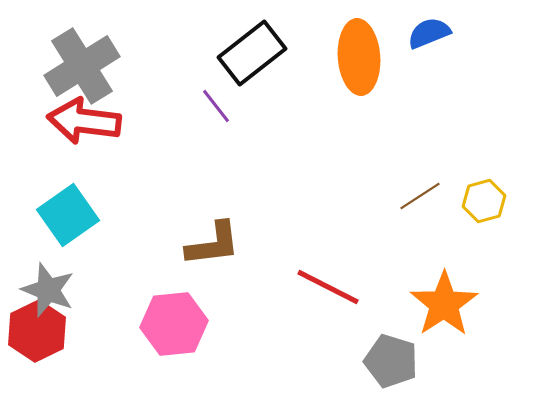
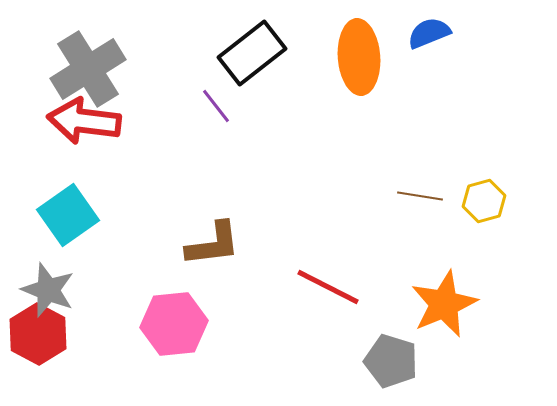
gray cross: moved 6 px right, 3 px down
brown line: rotated 42 degrees clockwise
orange star: rotated 10 degrees clockwise
red hexagon: moved 1 px right, 3 px down; rotated 6 degrees counterclockwise
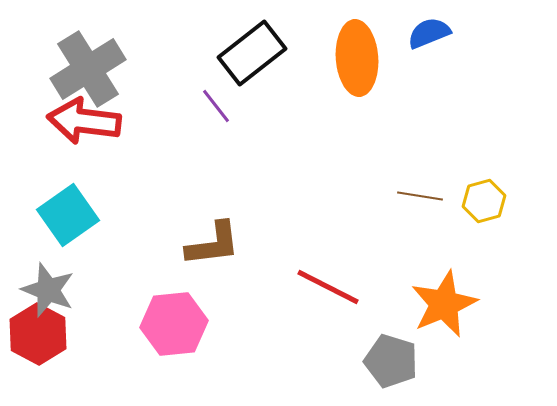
orange ellipse: moved 2 px left, 1 px down
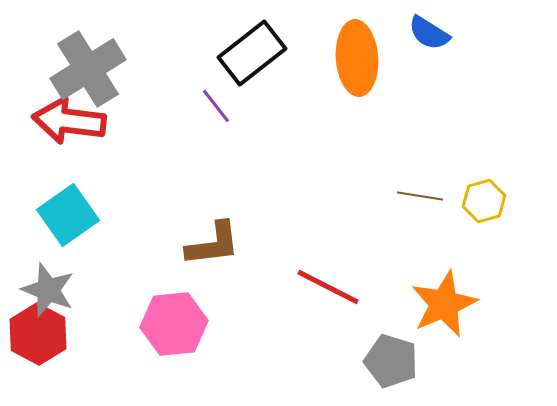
blue semicircle: rotated 126 degrees counterclockwise
red arrow: moved 15 px left
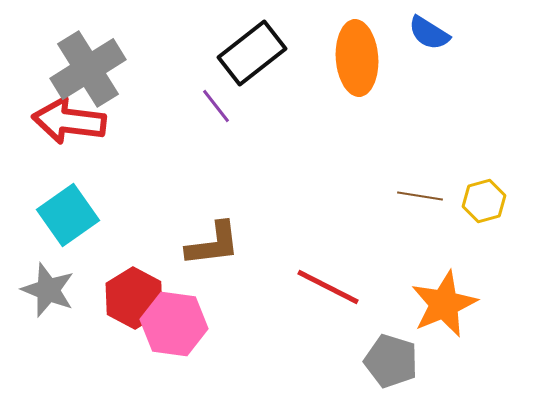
pink hexagon: rotated 14 degrees clockwise
red hexagon: moved 96 px right, 36 px up
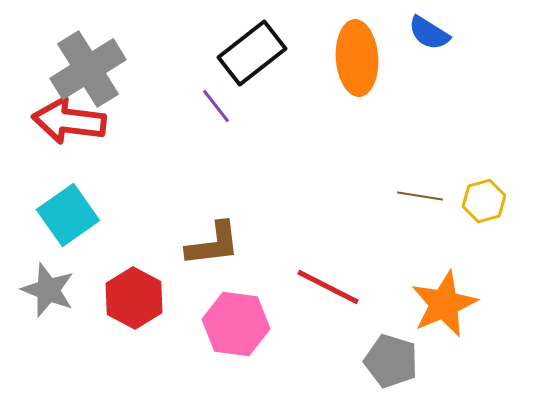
pink hexagon: moved 62 px right
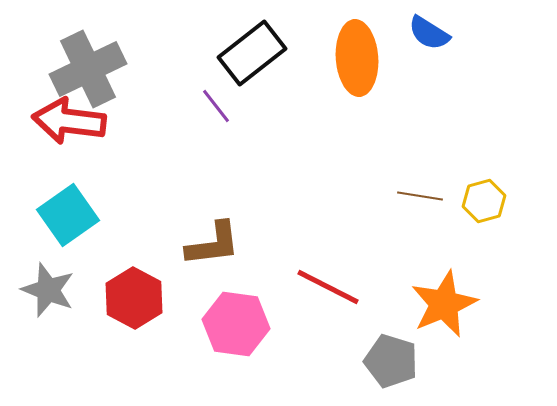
gray cross: rotated 6 degrees clockwise
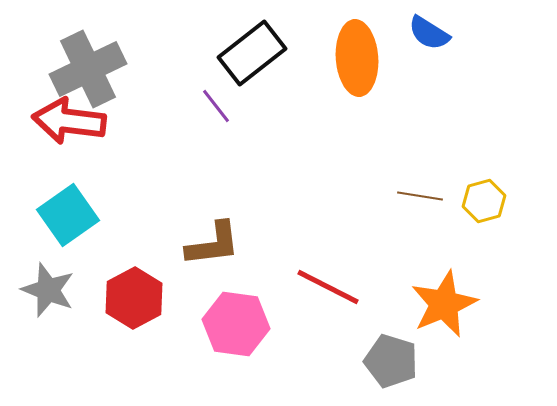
red hexagon: rotated 4 degrees clockwise
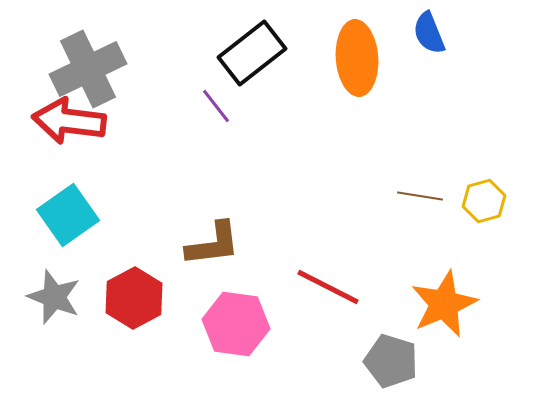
blue semicircle: rotated 36 degrees clockwise
gray star: moved 6 px right, 7 px down
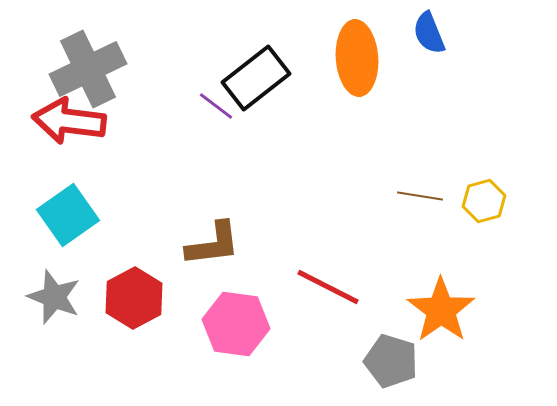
black rectangle: moved 4 px right, 25 px down
purple line: rotated 15 degrees counterclockwise
orange star: moved 3 px left, 6 px down; rotated 12 degrees counterclockwise
